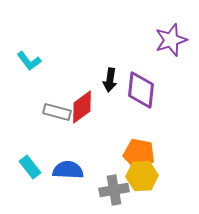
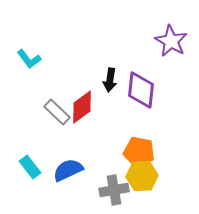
purple star: moved 1 px down; rotated 24 degrees counterclockwise
cyan L-shape: moved 2 px up
gray rectangle: rotated 28 degrees clockwise
orange pentagon: moved 2 px up
blue semicircle: rotated 28 degrees counterclockwise
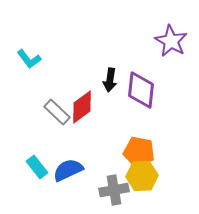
cyan rectangle: moved 7 px right
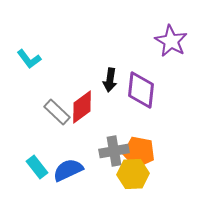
yellow hexagon: moved 9 px left, 2 px up
gray cross: moved 39 px up
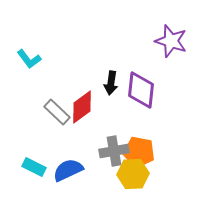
purple star: rotated 12 degrees counterclockwise
black arrow: moved 1 px right, 3 px down
cyan rectangle: moved 3 px left; rotated 25 degrees counterclockwise
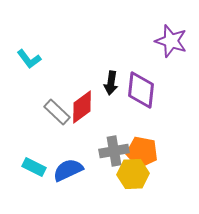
orange pentagon: moved 3 px right
